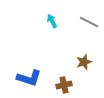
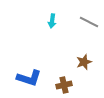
cyan arrow: rotated 144 degrees counterclockwise
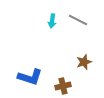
gray line: moved 11 px left, 2 px up
blue L-shape: moved 1 px right, 1 px up
brown cross: moved 1 px left, 1 px down
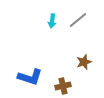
gray line: rotated 66 degrees counterclockwise
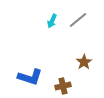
cyan arrow: rotated 16 degrees clockwise
brown star: rotated 14 degrees counterclockwise
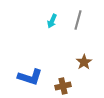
gray line: rotated 36 degrees counterclockwise
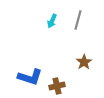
brown cross: moved 6 px left
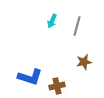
gray line: moved 1 px left, 6 px down
brown star: rotated 21 degrees clockwise
